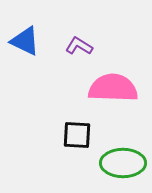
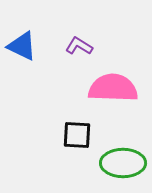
blue triangle: moved 3 px left, 5 px down
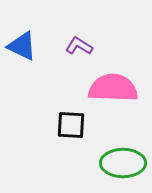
black square: moved 6 px left, 10 px up
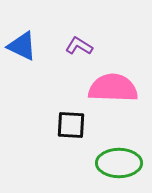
green ellipse: moved 4 px left
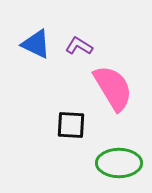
blue triangle: moved 14 px right, 2 px up
pink semicircle: rotated 57 degrees clockwise
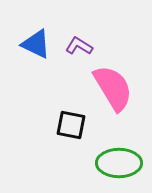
black square: rotated 8 degrees clockwise
